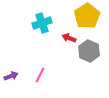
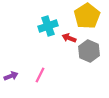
cyan cross: moved 6 px right, 3 px down
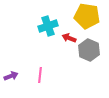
yellow pentagon: rotated 30 degrees counterclockwise
gray hexagon: moved 1 px up
pink line: rotated 21 degrees counterclockwise
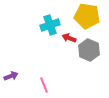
cyan cross: moved 2 px right, 1 px up
pink line: moved 4 px right, 10 px down; rotated 28 degrees counterclockwise
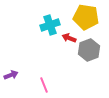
yellow pentagon: moved 1 px left, 1 px down
gray hexagon: rotated 15 degrees clockwise
purple arrow: moved 1 px up
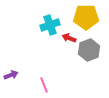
yellow pentagon: rotated 10 degrees counterclockwise
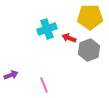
yellow pentagon: moved 4 px right
cyan cross: moved 3 px left, 4 px down
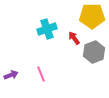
yellow pentagon: moved 2 px right, 1 px up
red arrow: moved 5 px right; rotated 32 degrees clockwise
gray hexagon: moved 5 px right, 2 px down
pink line: moved 3 px left, 11 px up
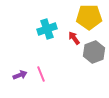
yellow pentagon: moved 3 px left, 1 px down
purple arrow: moved 9 px right
